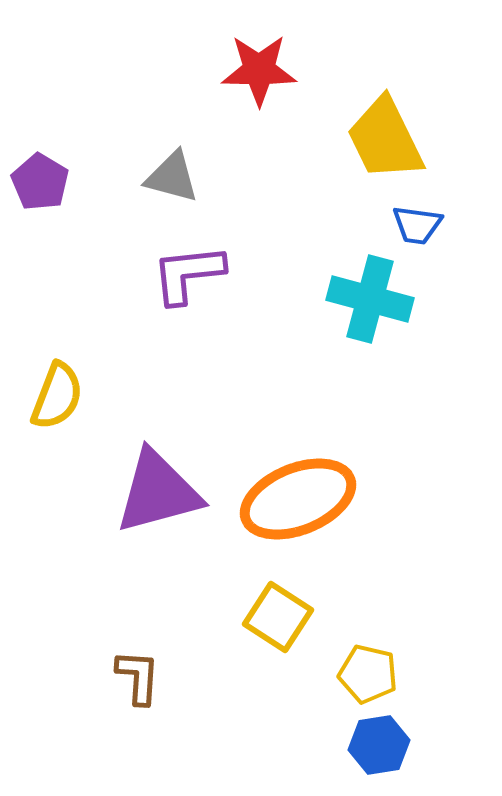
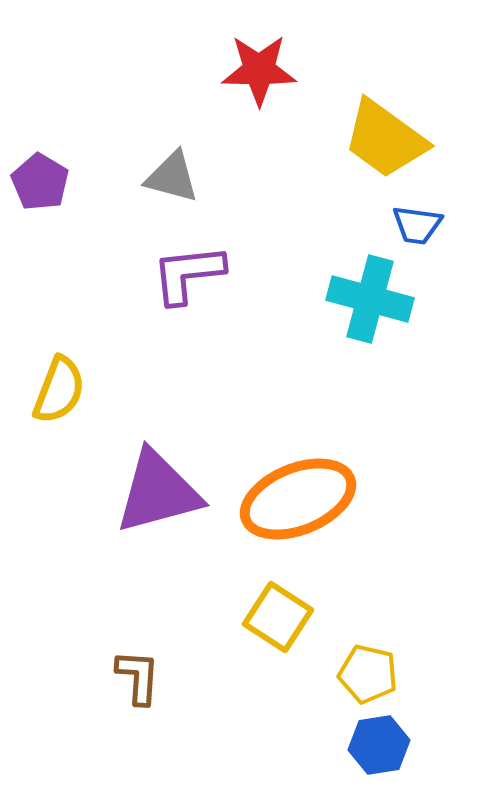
yellow trapezoid: rotated 28 degrees counterclockwise
yellow semicircle: moved 2 px right, 6 px up
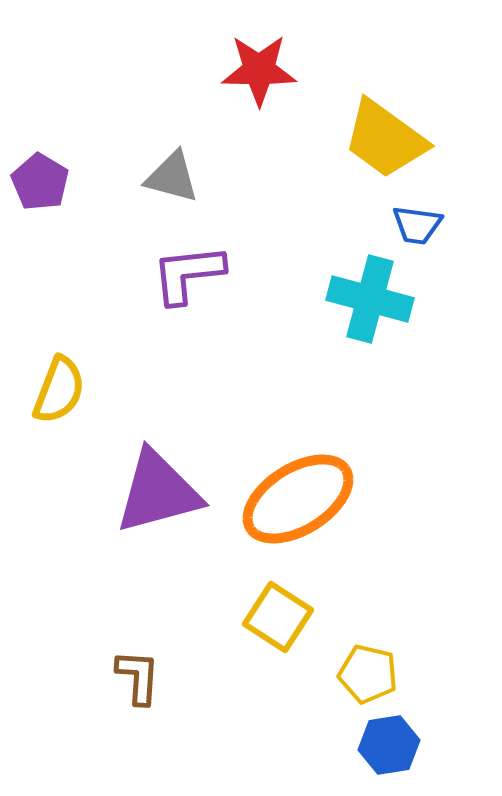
orange ellipse: rotated 10 degrees counterclockwise
blue hexagon: moved 10 px right
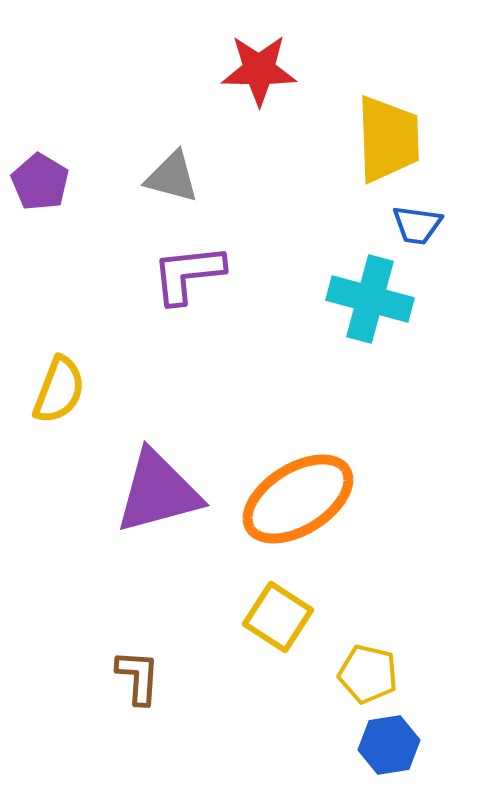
yellow trapezoid: moved 3 px right; rotated 128 degrees counterclockwise
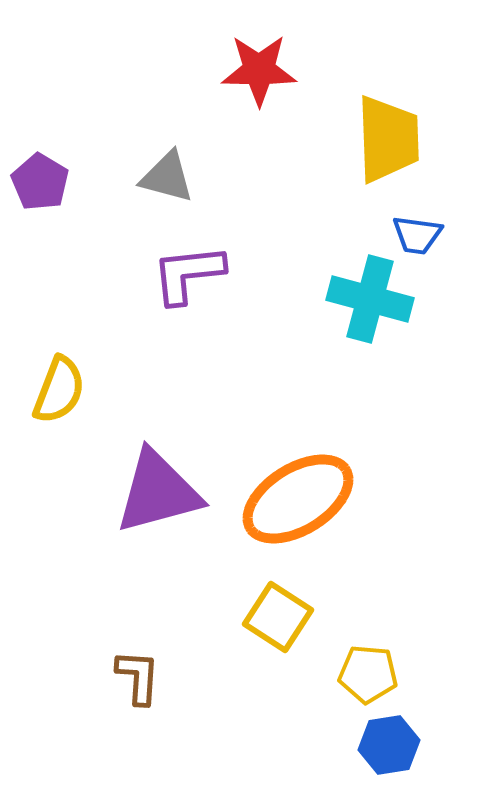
gray triangle: moved 5 px left
blue trapezoid: moved 10 px down
yellow pentagon: rotated 8 degrees counterclockwise
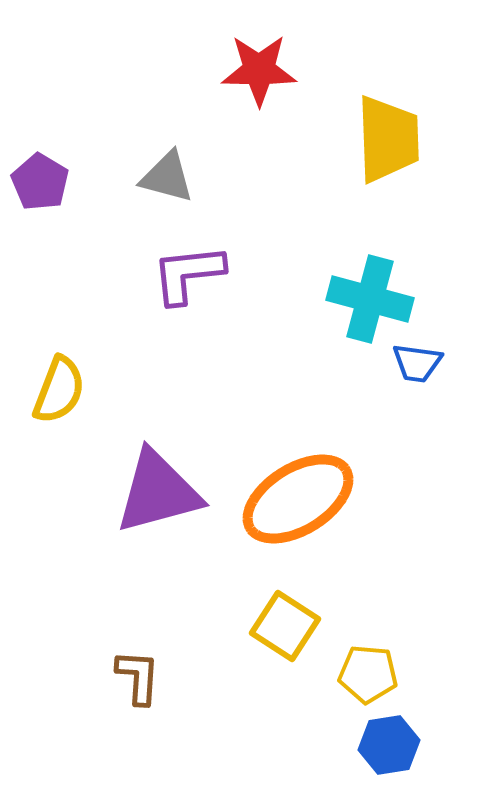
blue trapezoid: moved 128 px down
yellow square: moved 7 px right, 9 px down
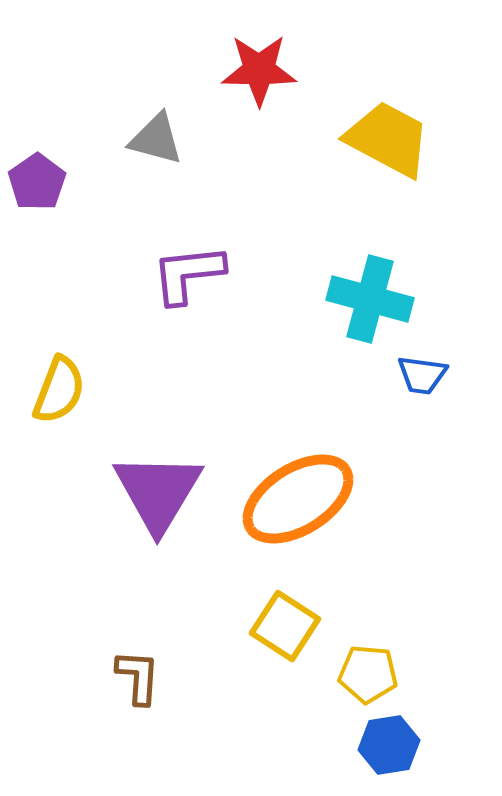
yellow trapezoid: rotated 60 degrees counterclockwise
gray triangle: moved 11 px left, 38 px up
purple pentagon: moved 3 px left; rotated 6 degrees clockwise
blue trapezoid: moved 5 px right, 12 px down
purple triangle: rotated 44 degrees counterclockwise
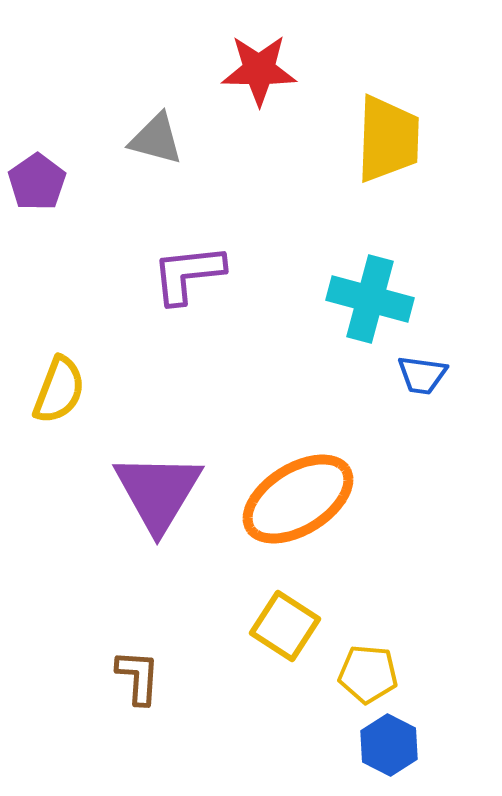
yellow trapezoid: rotated 64 degrees clockwise
blue hexagon: rotated 24 degrees counterclockwise
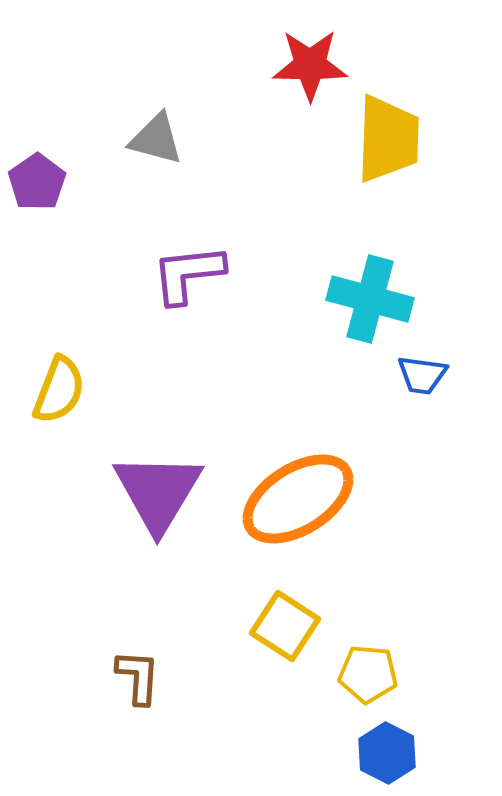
red star: moved 51 px right, 5 px up
blue hexagon: moved 2 px left, 8 px down
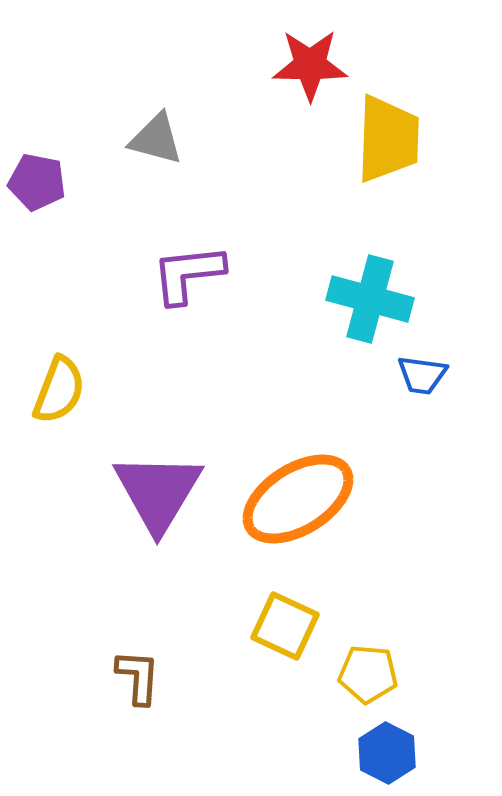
purple pentagon: rotated 26 degrees counterclockwise
yellow square: rotated 8 degrees counterclockwise
